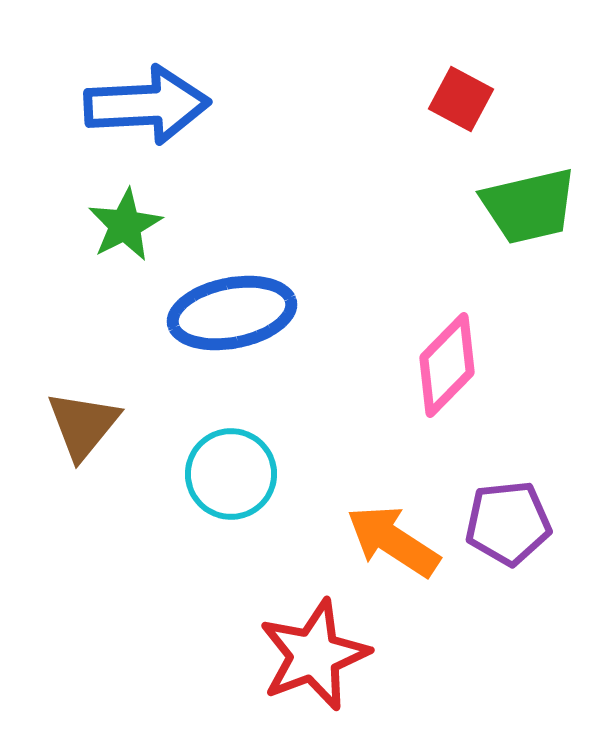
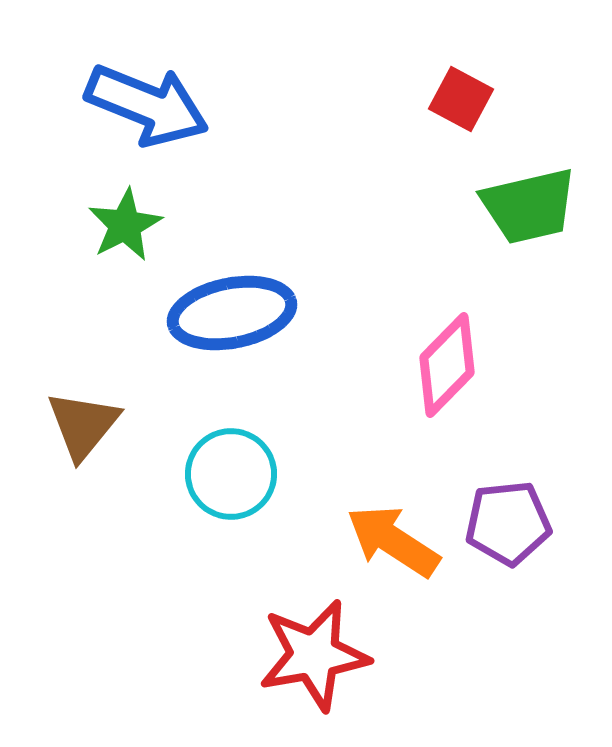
blue arrow: rotated 25 degrees clockwise
red star: rotated 11 degrees clockwise
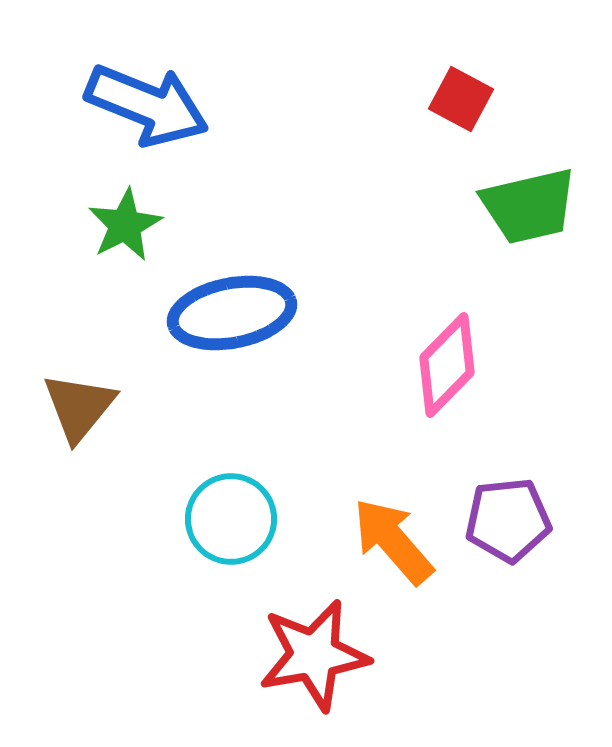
brown triangle: moved 4 px left, 18 px up
cyan circle: moved 45 px down
purple pentagon: moved 3 px up
orange arrow: rotated 16 degrees clockwise
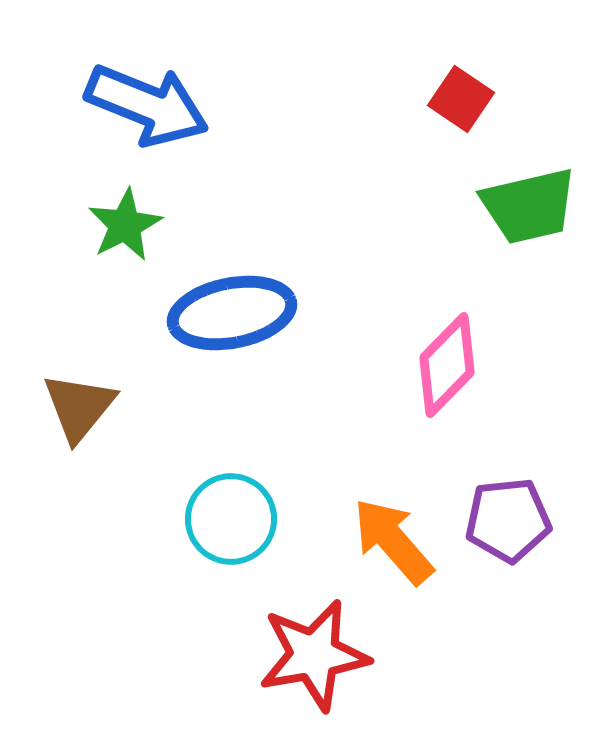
red square: rotated 6 degrees clockwise
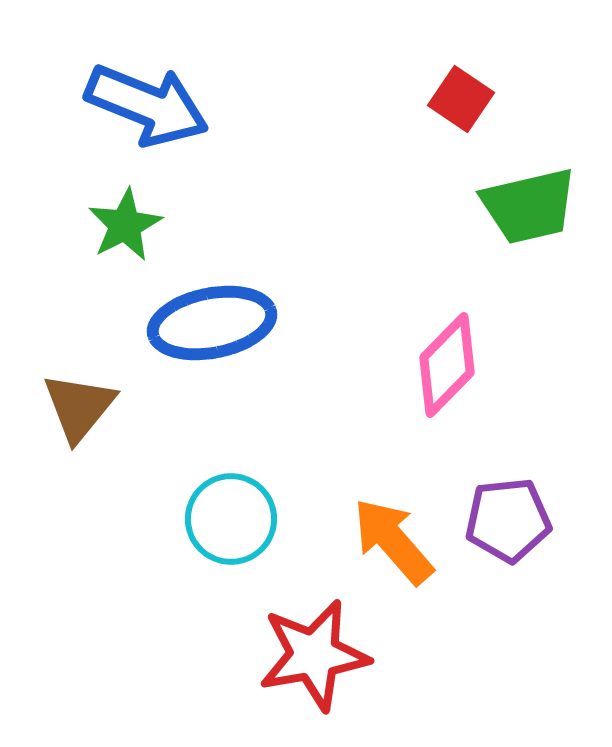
blue ellipse: moved 20 px left, 10 px down
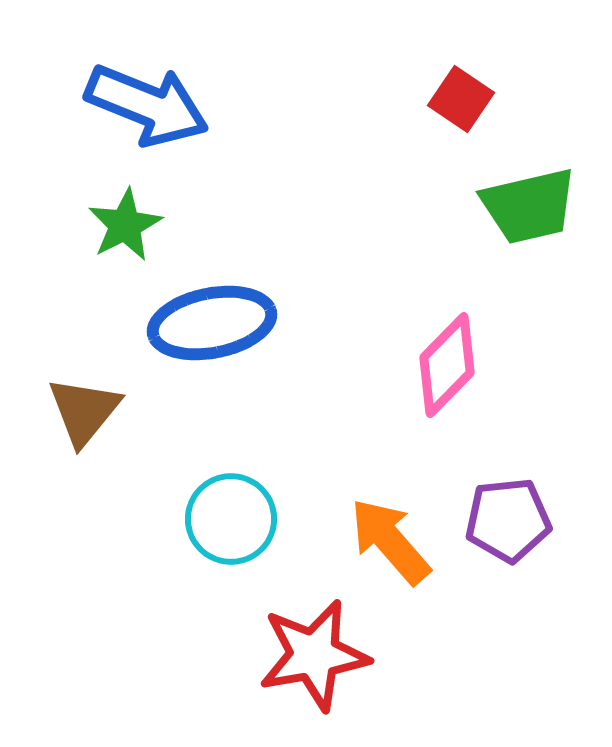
brown triangle: moved 5 px right, 4 px down
orange arrow: moved 3 px left
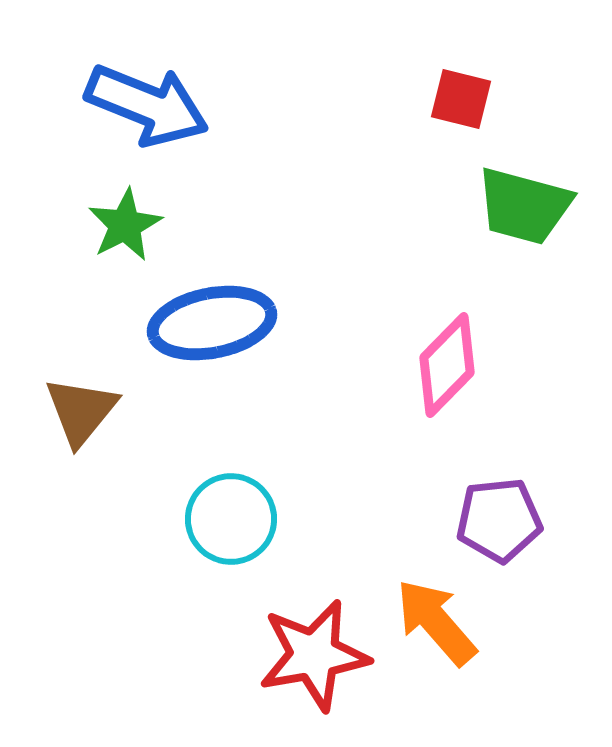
red square: rotated 20 degrees counterclockwise
green trapezoid: moved 5 px left; rotated 28 degrees clockwise
brown triangle: moved 3 px left
purple pentagon: moved 9 px left
orange arrow: moved 46 px right, 81 px down
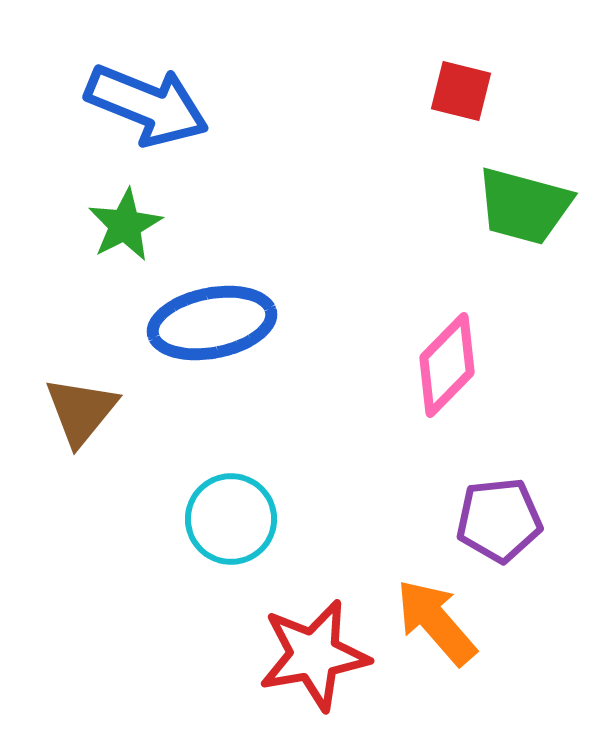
red square: moved 8 px up
